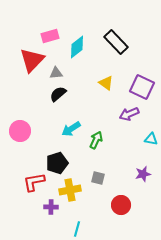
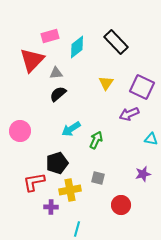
yellow triangle: rotated 28 degrees clockwise
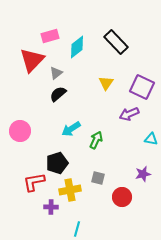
gray triangle: rotated 32 degrees counterclockwise
red circle: moved 1 px right, 8 px up
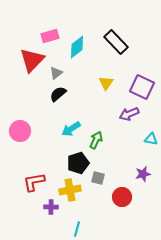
black pentagon: moved 21 px right
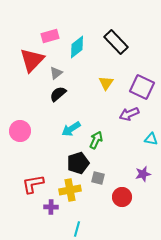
red L-shape: moved 1 px left, 2 px down
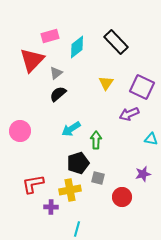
green arrow: rotated 24 degrees counterclockwise
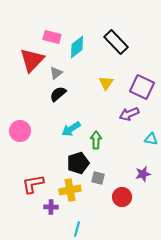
pink rectangle: moved 2 px right, 1 px down; rotated 30 degrees clockwise
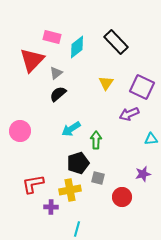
cyan triangle: rotated 16 degrees counterclockwise
